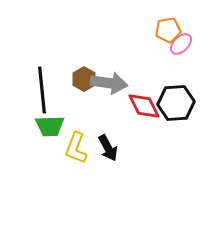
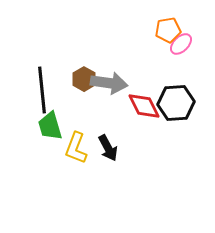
green trapezoid: rotated 76 degrees clockwise
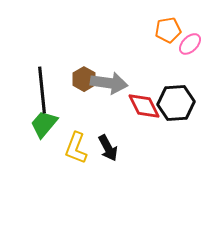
pink ellipse: moved 9 px right
green trapezoid: moved 6 px left, 2 px up; rotated 56 degrees clockwise
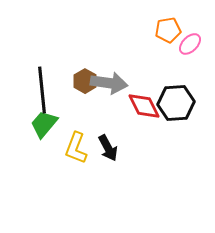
brown hexagon: moved 1 px right, 2 px down
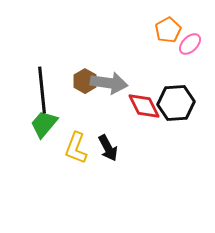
orange pentagon: rotated 20 degrees counterclockwise
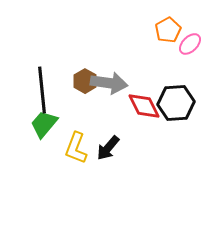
black arrow: rotated 68 degrees clockwise
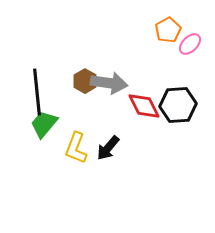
black line: moved 5 px left, 2 px down
black hexagon: moved 2 px right, 2 px down
